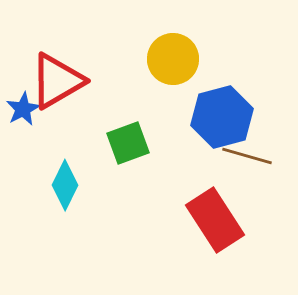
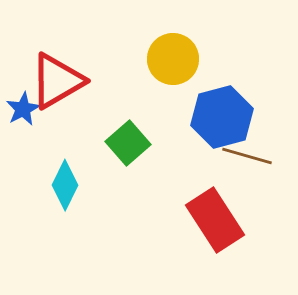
green square: rotated 21 degrees counterclockwise
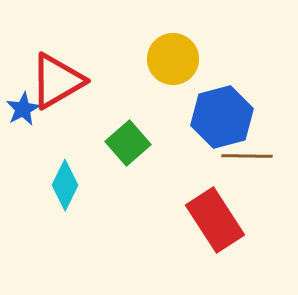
brown line: rotated 15 degrees counterclockwise
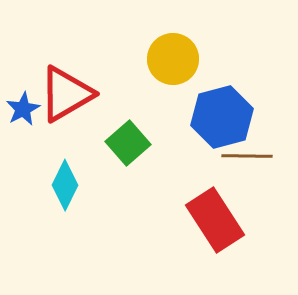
red triangle: moved 9 px right, 13 px down
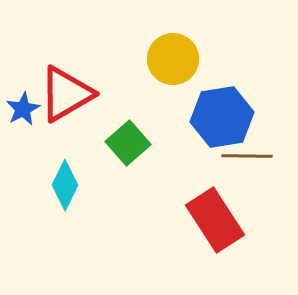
blue hexagon: rotated 6 degrees clockwise
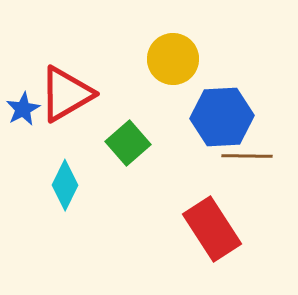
blue hexagon: rotated 6 degrees clockwise
red rectangle: moved 3 px left, 9 px down
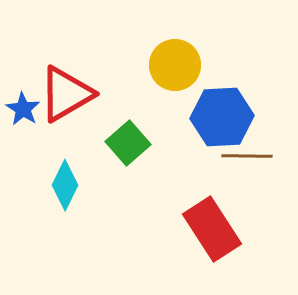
yellow circle: moved 2 px right, 6 px down
blue star: rotated 12 degrees counterclockwise
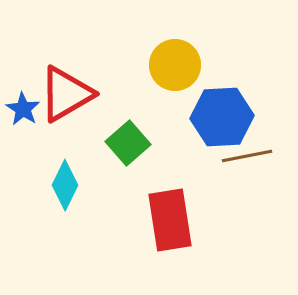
brown line: rotated 12 degrees counterclockwise
red rectangle: moved 42 px left, 9 px up; rotated 24 degrees clockwise
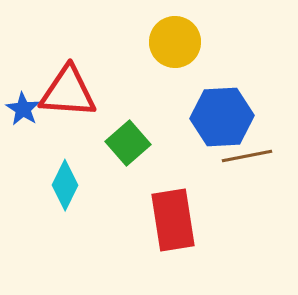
yellow circle: moved 23 px up
red triangle: moved 2 px right, 2 px up; rotated 34 degrees clockwise
red rectangle: moved 3 px right
